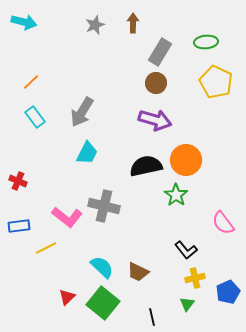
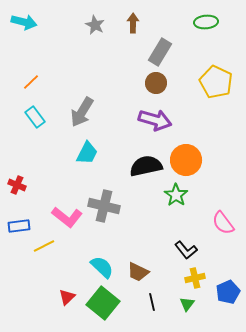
gray star: rotated 24 degrees counterclockwise
green ellipse: moved 20 px up
red cross: moved 1 px left, 4 px down
yellow line: moved 2 px left, 2 px up
black line: moved 15 px up
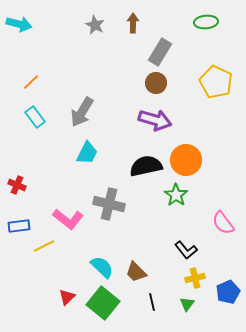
cyan arrow: moved 5 px left, 2 px down
gray cross: moved 5 px right, 2 px up
pink L-shape: moved 1 px right, 2 px down
brown trapezoid: moved 2 px left; rotated 20 degrees clockwise
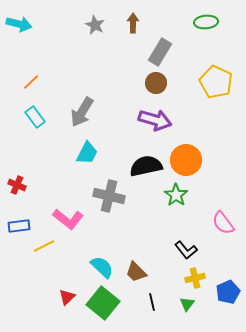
gray cross: moved 8 px up
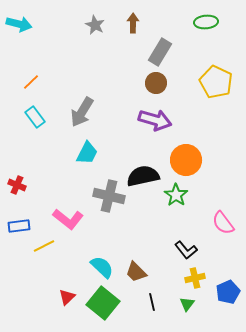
black semicircle: moved 3 px left, 10 px down
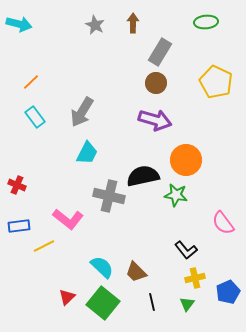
green star: rotated 25 degrees counterclockwise
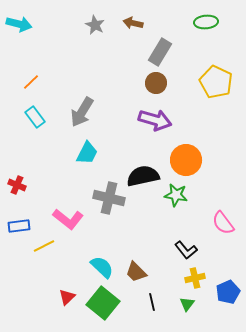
brown arrow: rotated 78 degrees counterclockwise
gray cross: moved 2 px down
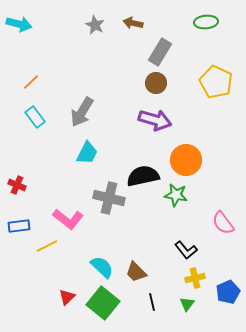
yellow line: moved 3 px right
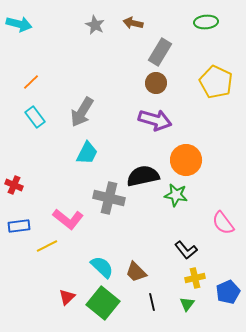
red cross: moved 3 px left
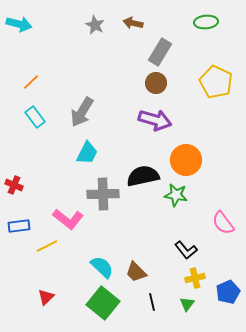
gray cross: moved 6 px left, 4 px up; rotated 16 degrees counterclockwise
red triangle: moved 21 px left
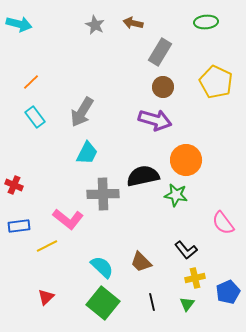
brown circle: moved 7 px right, 4 px down
brown trapezoid: moved 5 px right, 10 px up
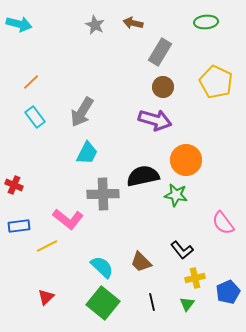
black L-shape: moved 4 px left
